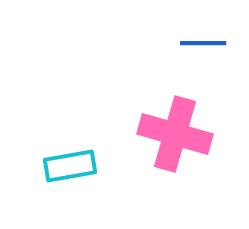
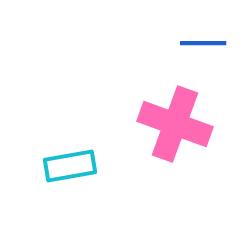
pink cross: moved 10 px up; rotated 4 degrees clockwise
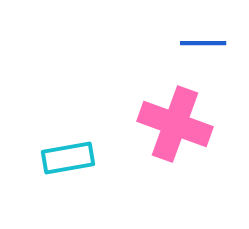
cyan rectangle: moved 2 px left, 8 px up
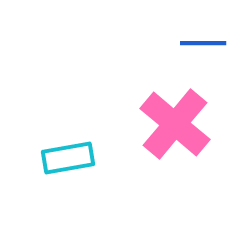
pink cross: rotated 20 degrees clockwise
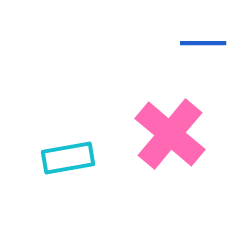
pink cross: moved 5 px left, 10 px down
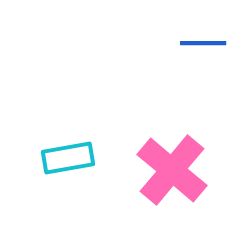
pink cross: moved 2 px right, 36 px down
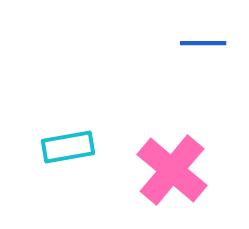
cyan rectangle: moved 11 px up
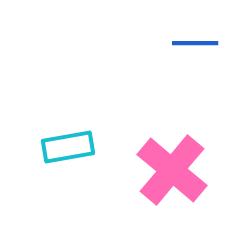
blue line: moved 8 px left
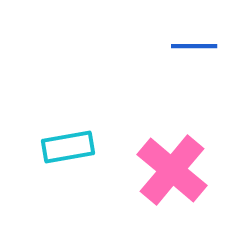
blue line: moved 1 px left, 3 px down
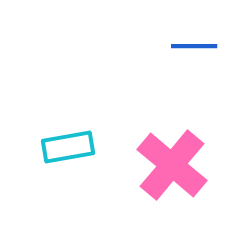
pink cross: moved 5 px up
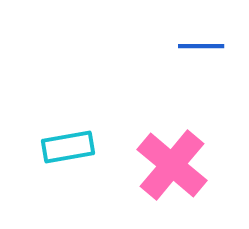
blue line: moved 7 px right
